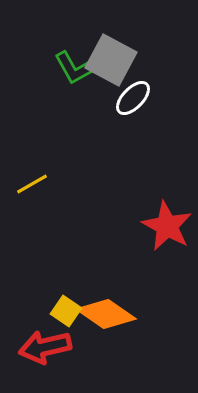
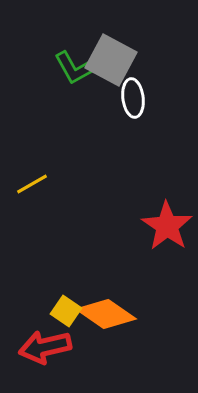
white ellipse: rotated 51 degrees counterclockwise
red star: rotated 6 degrees clockwise
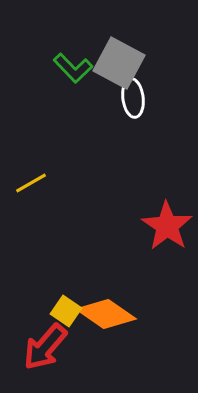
gray square: moved 8 px right, 3 px down
green L-shape: rotated 15 degrees counterclockwise
yellow line: moved 1 px left, 1 px up
red arrow: rotated 36 degrees counterclockwise
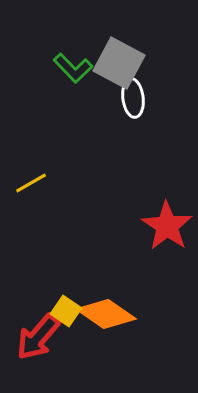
red arrow: moved 7 px left, 10 px up
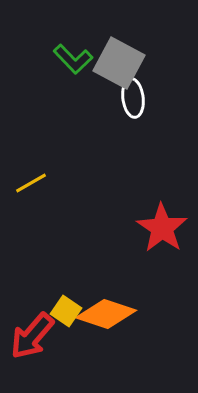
green L-shape: moved 9 px up
red star: moved 5 px left, 2 px down
orange diamond: rotated 16 degrees counterclockwise
red arrow: moved 6 px left, 1 px up
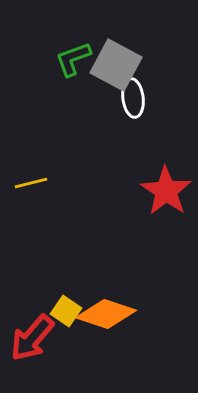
green L-shape: rotated 114 degrees clockwise
gray square: moved 3 px left, 2 px down
yellow line: rotated 16 degrees clockwise
red star: moved 4 px right, 37 px up
red arrow: moved 2 px down
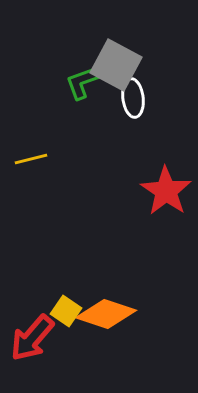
green L-shape: moved 10 px right, 23 px down
yellow line: moved 24 px up
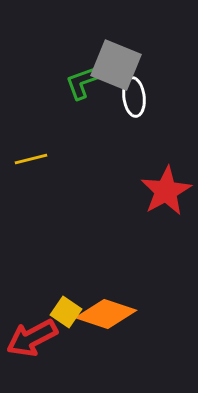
gray square: rotated 6 degrees counterclockwise
white ellipse: moved 1 px right, 1 px up
red star: rotated 9 degrees clockwise
yellow square: moved 1 px down
red arrow: rotated 21 degrees clockwise
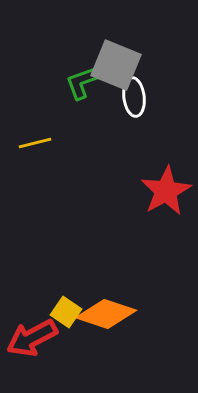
yellow line: moved 4 px right, 16 px up
